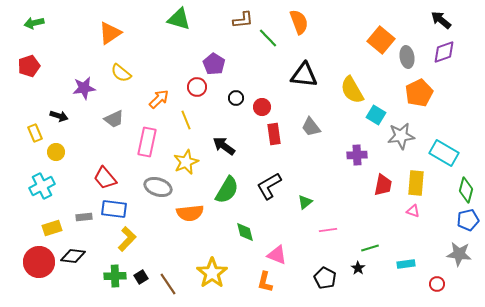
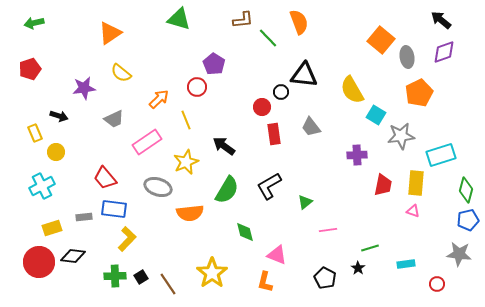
red pentagon at (29, 66): moved 1 px right, 3 px down
black circle at (236, 98): moved 45 px right, 6 px up
pink rectangle at (147, 142): rotated 44 degrees clockwise
cyan rectangle at (444, 153): moved 3 px left, 2 px down; rotated 48 degrees counterclockwise
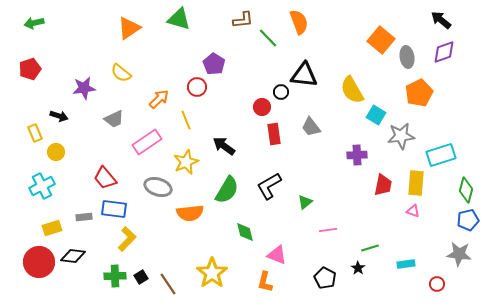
orange triangle at (110, 33): moved 19 px right, 5 px up
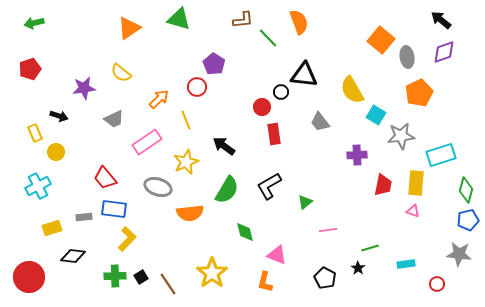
gray trapezoid at (311, 127): moved 9 px right, 5 px up
cyan cross at (42, 186): moved 4 px left
red circle at (39, 262): moved 10 px left, 15 px down
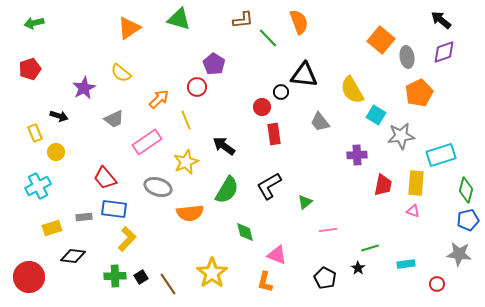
purple star at (84, 88): rotated 20 degrees counterclockwise
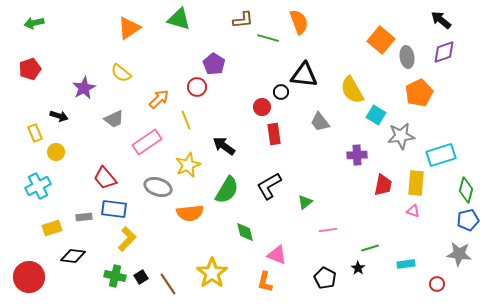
green line at (268, 38): rotated 30 degrees counterclockwise
yellow star at (186, 162): moved 2 px right, 3 px down
green cross at (115, 276): rotated 15 degrees clockwise
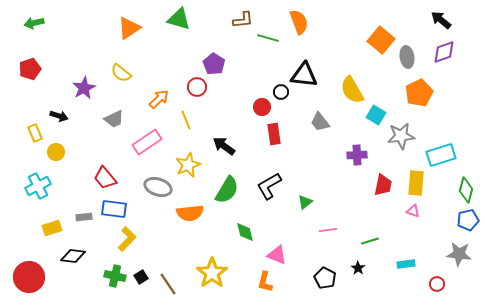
green line at (370, 248): moved 7 px up
